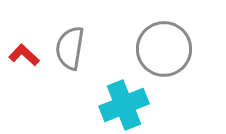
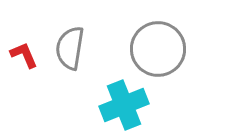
gray circle: moved 6 px left
red L-shape: rotated 24 degrees clockwise
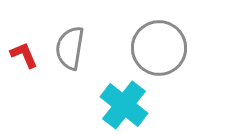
gray circle: moved 1 px right, 1 px up
cyan cross: rotated 30 degrees counterclockwise
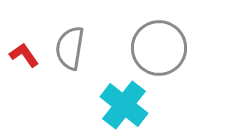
red L-shape: rotated 12 degrees counterclockwise
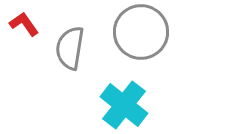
gray circle: moved 18 px left, 16 px up
red L-shape: moved 31 px up
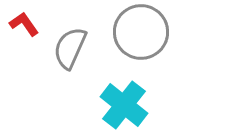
gray semicircle: rotated 15 degrees clockwise
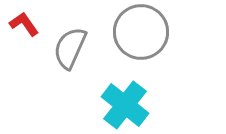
cyan cross: moved 1 px right
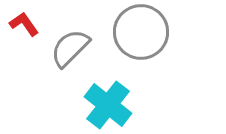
gray semicircle: rotated 21 degrees clockwise
cyan cross: moved 17 px left
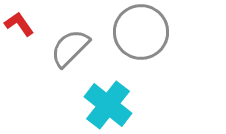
red L-shape: moved 5 px left
